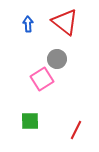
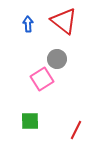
red triangle: moved 1 px left, 1 px up
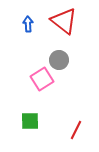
gray circle: moved 2 px right, 1 px down
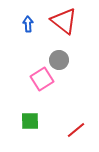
red line: rotated 24 degrees clockwise
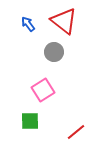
blue arrow: rotated 35 degrees counterclockwise
gray circle: moved 5 px left, 8 px up
pink square: moved 1 px right, 11 px down
red line: moved 2 px down
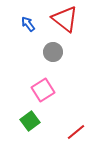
red triangle: moved 1 px right, 2 px up
gray circle: moved 1 px left
green square: rotated 36 degrees counterclockwise
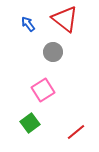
green square: moved 2 px down
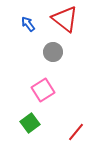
red line: rotated 12 degrees counterclockwise
